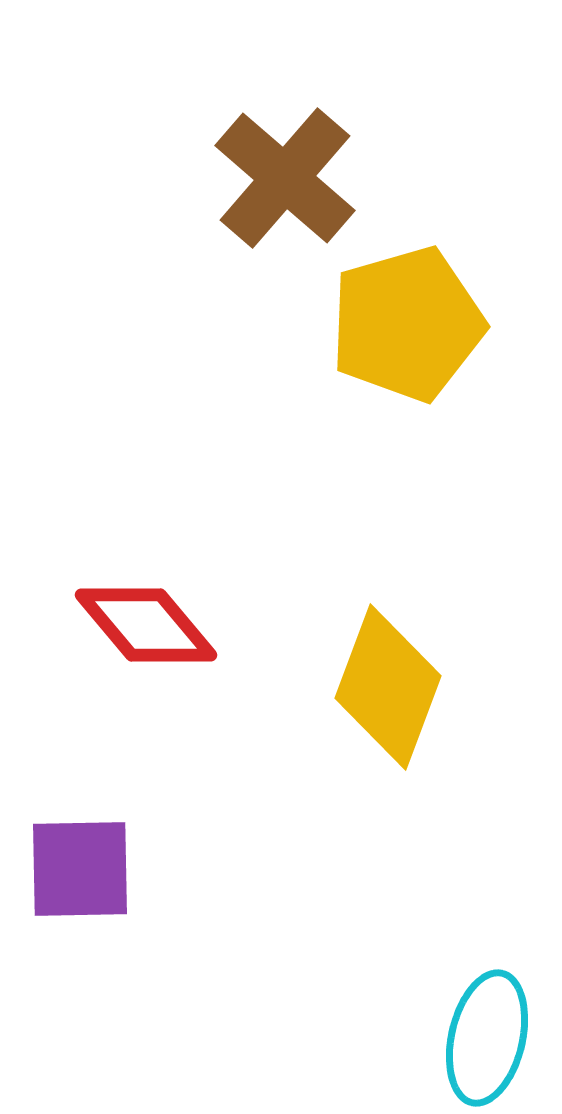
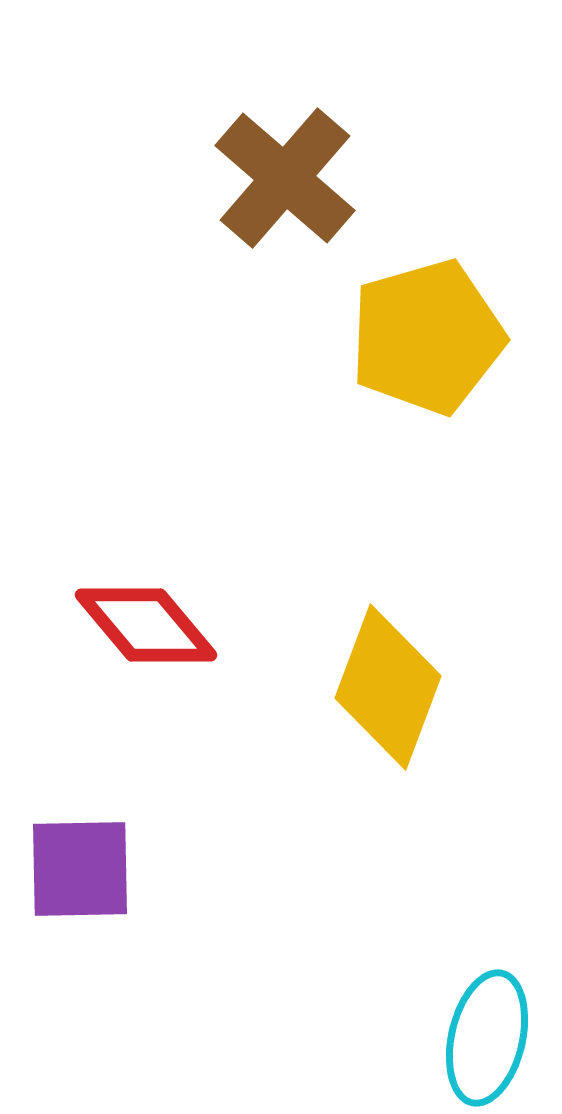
yellow pentagon: moved 20 px right, 13 px down
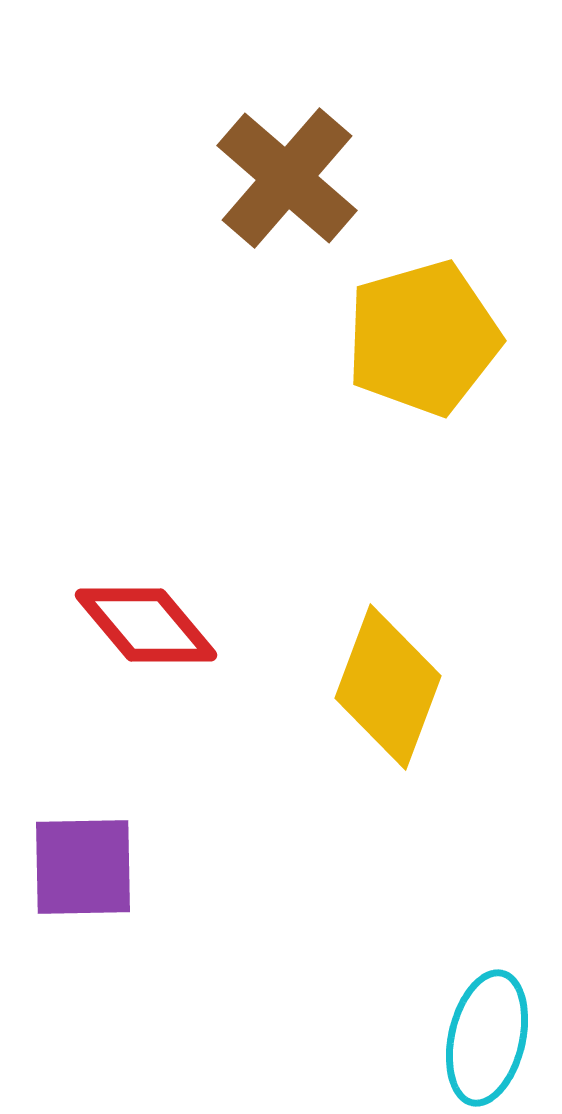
brown cross: moved 2 px right
yellow pentagon: moved 4 px left, 1 px down
purple square: moved 3 px right, 2 px up
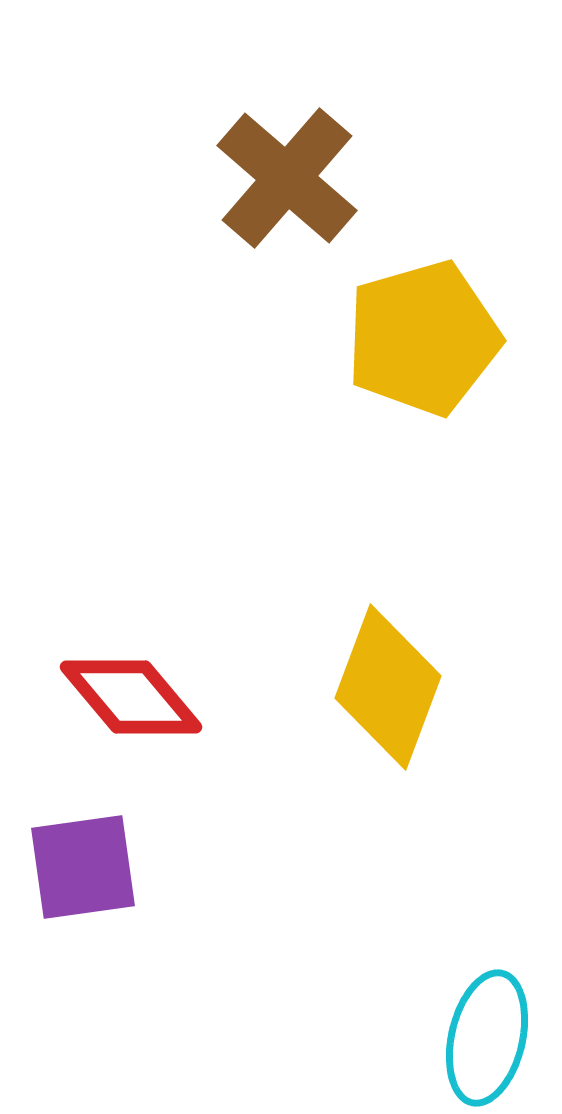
red diamond: moved 15 px left, 72 px down
purple square: rotated 7 degrees counterclockwise
